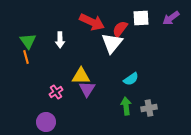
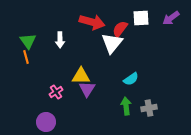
red arrow: rotated 10 degrees counterclockwise
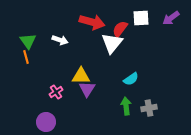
white arrow: rotated 70 degrees counterclockwise
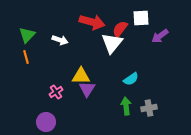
purple arrow: moved 11 px left, 18 px down
green triangle: moved 1 px left, 6 px up; rotated 18 degrees clockwise
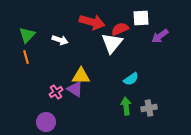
red semicircle: rotated 30 degrees clockwise
purple triangle: moved 12 px left; rotated 30 degrees counterclockwise
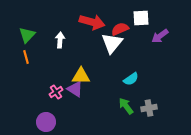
white arrow: rotated 105 degrees counterclockwise
green arrow: rotated 30 degrees counterclockwise
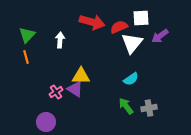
red semicircle: moved 1 px left, 2 px up
white triangle: moved 20 px right
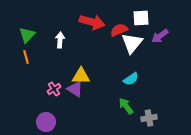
red semicircle: moved 3 px down
pink cross: moved 2 px left, 3 px up
gray cross: moved 10 px down
